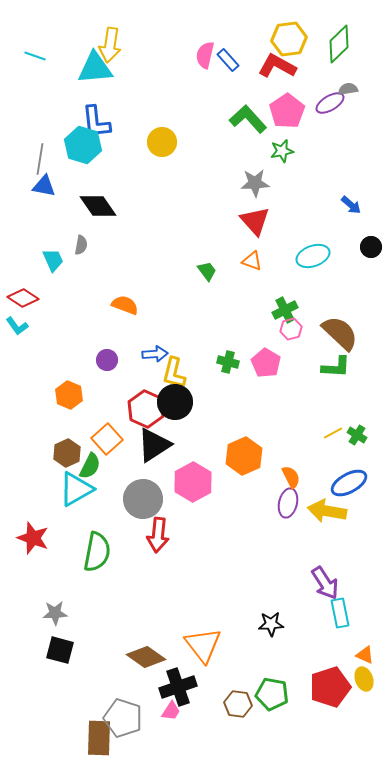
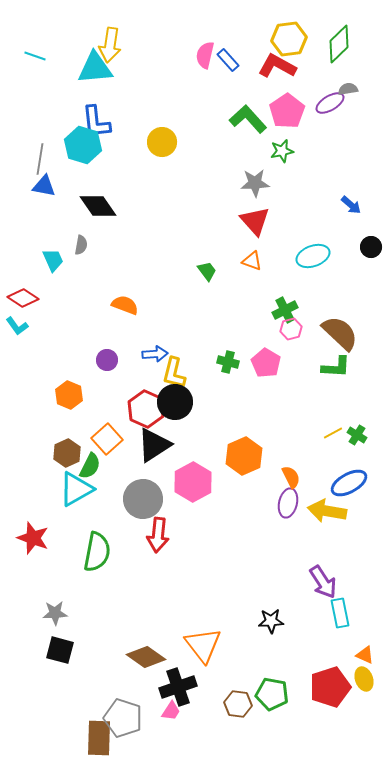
purple arrow at (325, 583): moved 2 px left, 1 px up
black star at (271, 624): moved 3 px up
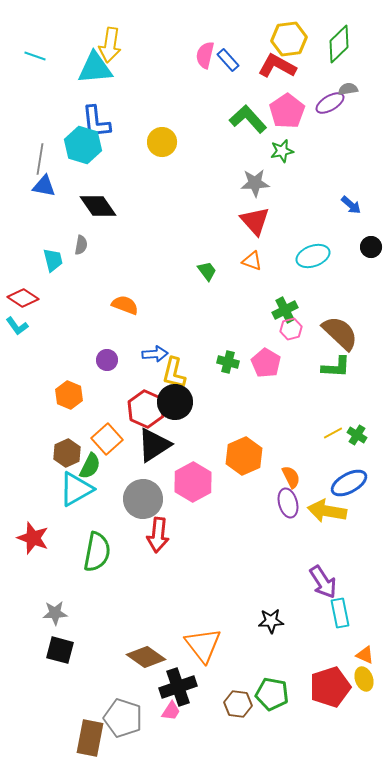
cyan trapezoid at (53, 260): rotated 10 degrees clockwise
purple ellipse at (288, 503): rotated 28 degrees counterclockwise
brown rectangle at (99, 738): moved 9 px left; rotated 9 degrees clockwise
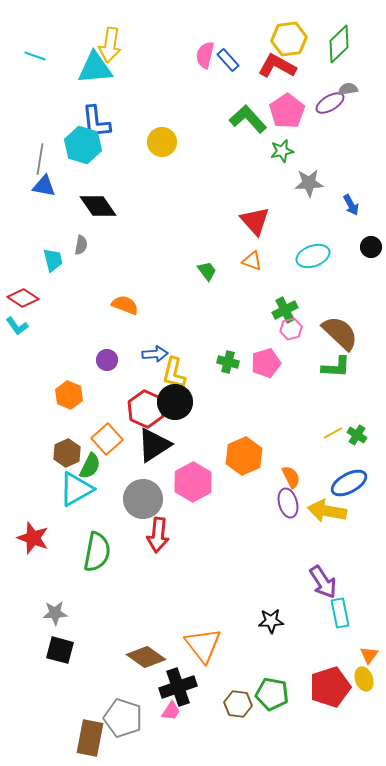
gray star at (255, 183): moved 54 px right
blue arrow at (351, 205): rotated 20 degrees clockwise
pink pentagon at (266, 363): rotated 24 degrees clockwise
orange triangle at (365, 655): moved 4 px right; rotated 42 degrees clockwise
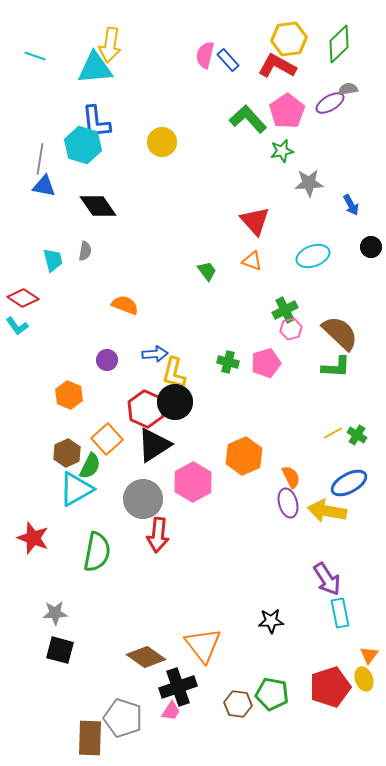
gray semicircle at (81, 245): moved 4 px right, 6 px down
purple arrow at (323, 582): moved 4 px right, 3 px up
brown rectangle at (90, 738): rotated 9 degrees counterclockwise
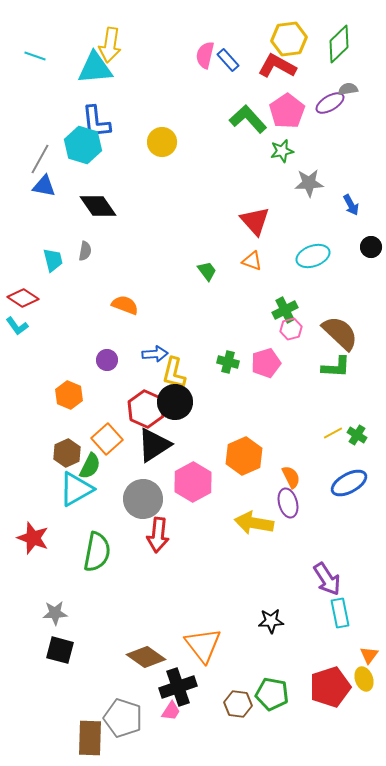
gray line at (40, 159): rotated 20 degrees clockwise
yellow arrow at (327, 511): moved 73 px left, 12 px down
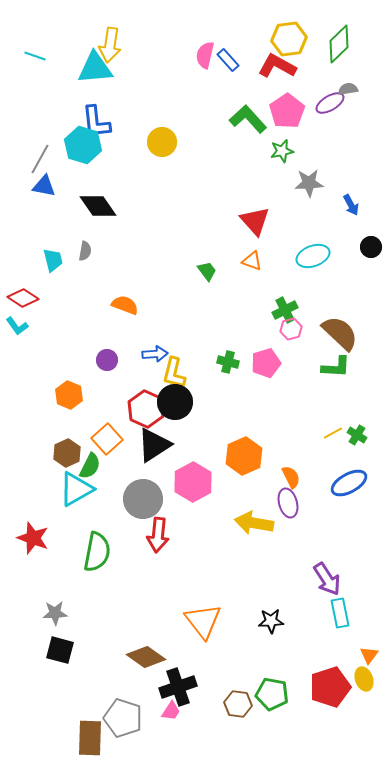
orange triangle at (203, 645): moved 24 px up
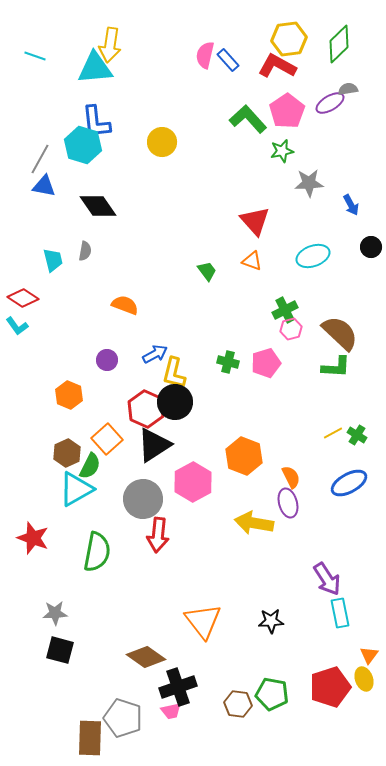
blue arrow at (155, 354): rotated 25 degrees counterclockwise
orange hexagon at (244, 456): rotated 15 degrees counterclockwise
pink trapezoid at (171, 711): rotated 45 degrees clockwise
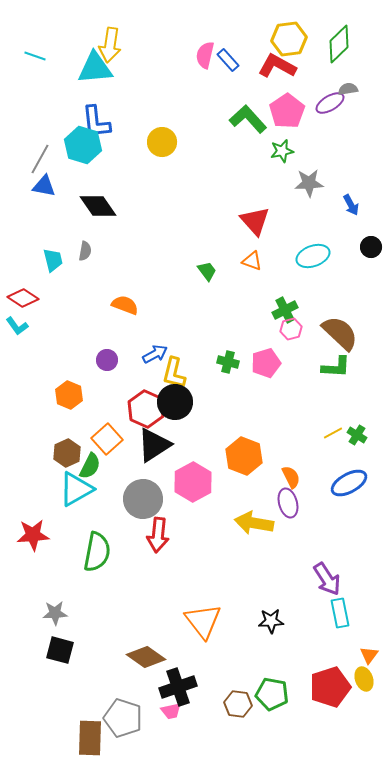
red star at (33, 538): moved 3 px up; rotated 24 degrees counterclockwise
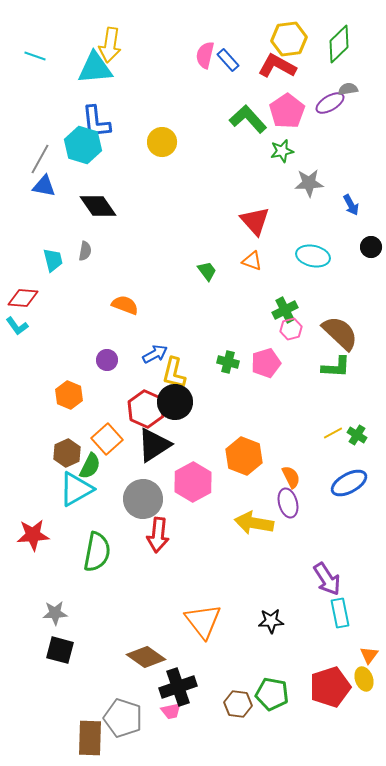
cyan ellipse at (313, 256): rotated 32 degrees clockwise
red diamond at (23, 298): rotated 28 degrees counterclockwise
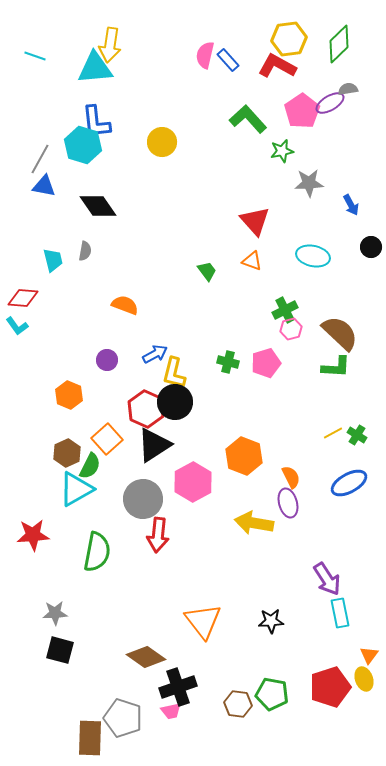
pink pentagon at (287, 111): moved 15 px right
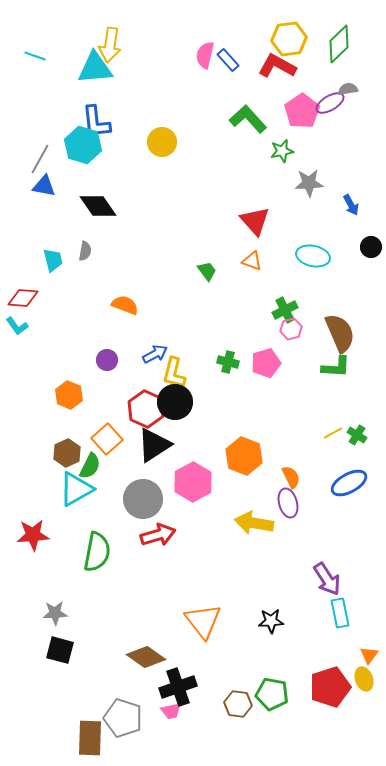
brown semicircle at (340, 333): rotated 24 degrees clockwise
red arrow at (158, 535): rotated 112 degrees counterclockwise
